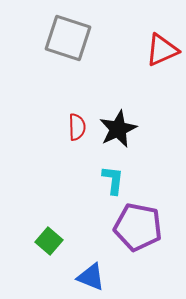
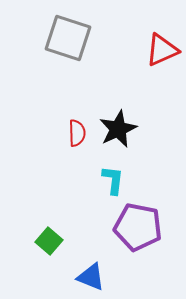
red semicircle: moved 6 px down
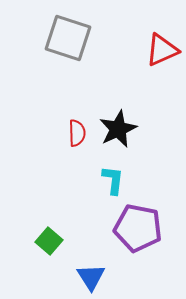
purple pentagon: moved 1 px down
blue triangle: rotated 36 degrees clockwise
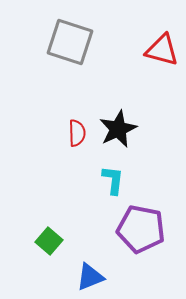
gray square: moved 2 px right, 4 px down
red triangle: rotated 39 degrees clockwise
purple pentagon: moved 3 px right, 1 px down
blue triangle: moved 1 px left; rotated 40 degrees clockwise
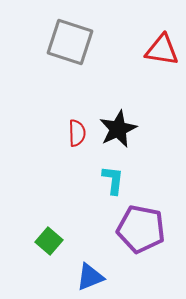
red triangle: rotated 6 degrees counterclockwise
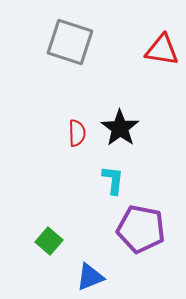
black star: moved 2 px right, 1 px up; rotated 12 degrees counterclockwise
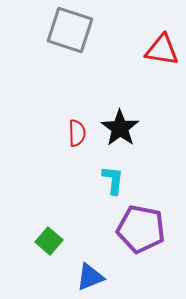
gray square: moved 12 px up
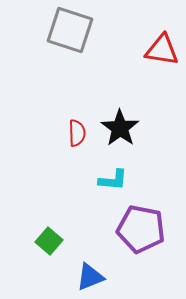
cyan L-shape: rotated 88 degrees clockwise
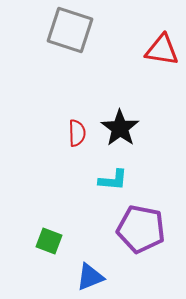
green square: rotated 20 degrees counterclockwise
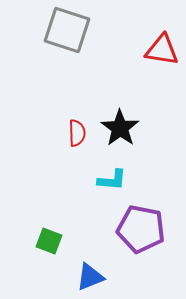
gray square: moved 3 px left
cyan L-shape: moved 1 px left
